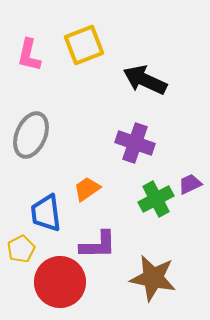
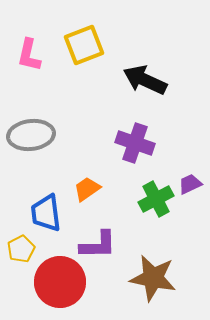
gray ellipse: rotated 60 degrees clockwise
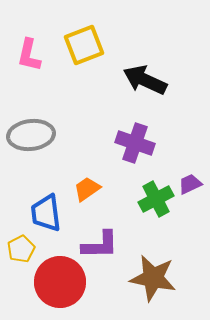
purple L-shape: moved 2 px right
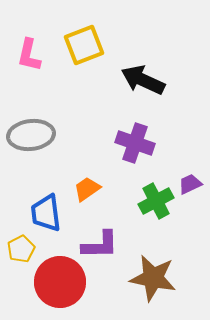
black arrow: moved 2 px left
green cross: moved 2 px down
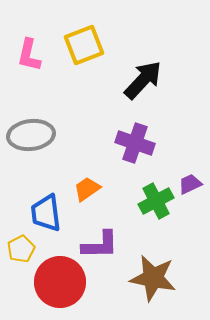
black arrow: rotated 108 degrees clockwise
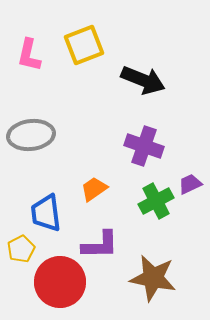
black arrow: rotated 69 degrees clockwise
purple cross: moved 9 px right, 3 px down
orange trapezoid: moved 7 px right
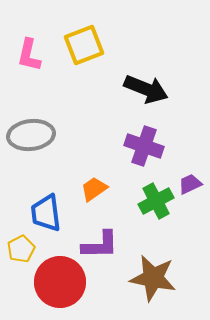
black arrow: moved 3 px right, 9 px down
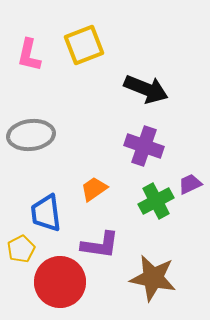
purple L-shape: rotated 9 degrees clockwise
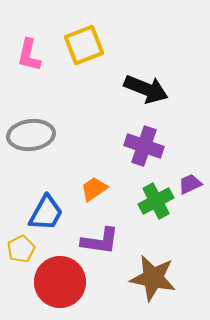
blue trapezoid: rotated 144 degrees counterclockwise
purple L-shape: moved 4 px up
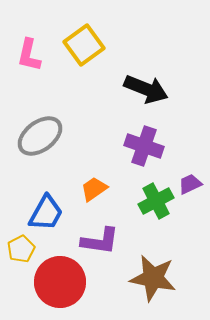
yellow square: rotated 15 degrees counterclockwise
gray ellipse: moved 9 px right, 1 px down; rotated 30 degrees counterclockwise
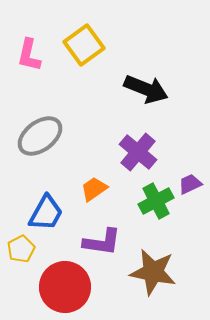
purple cross: moved 6 px left, 6 px down; rotated 21 degrees clockwise
purple L-shape: moved 2 px right, 1 px down
brown star: moved 6 px up
red circle: moved 5 px right, 5 px down
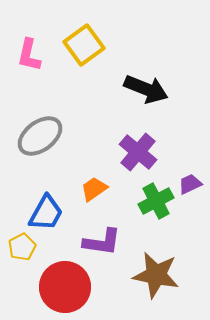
yellow pentagon: moved 1 px right, 2 px up
brown star: moved 3 px right, 3 px down
